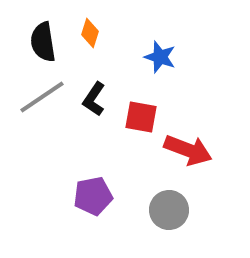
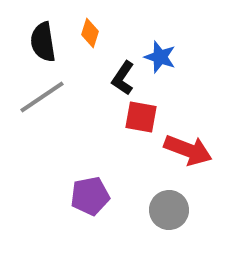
black L-shape: moved 29 px right, 21 px up
purple pentagon: moved 3 px left
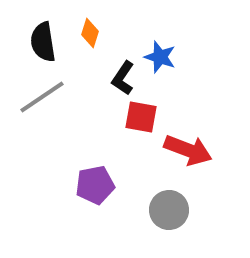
purple pentagon: moved 5 px right, 11 px up
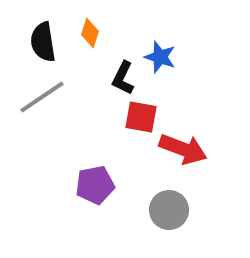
black L-shape: rotated 8 degrees counterclockwise
red arrow: moved 5 px left, 1 px up
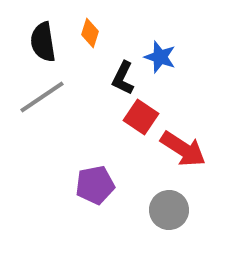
red square: rotated 24 degrees clockwise
red arrow: rotated 12 degrees clockwise
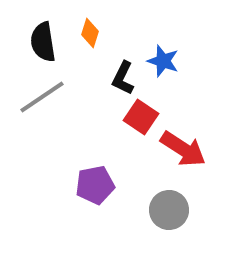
blue star: moved 3 px right, 4 px down
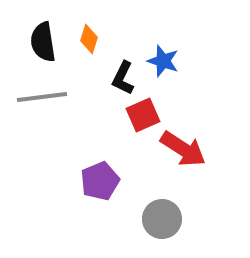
orange diamond: moved 1 px left, 6 px down
gray line: rotated 27 degrees clockwise
red square: moved 2 px right, 2 px up; rotated 32 degrees clockwise
purple pentagon: moved 5 px right, 4 px up; rotated 12 degrees counterclockwise
gray circle: moved 7 px left, 9 px down
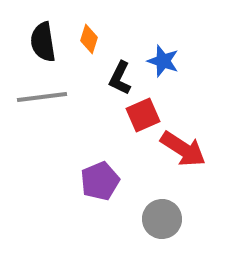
black L-shape: moved 3 px left
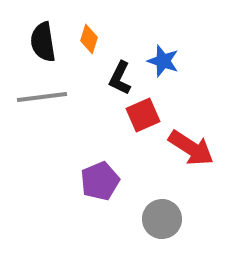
red arrow: moved 8 px right, 1 px up
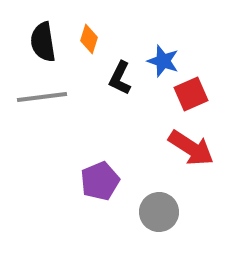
red square: moved 48 px right, 21 px up
gray circle: moved 3 px left, 7 px up
